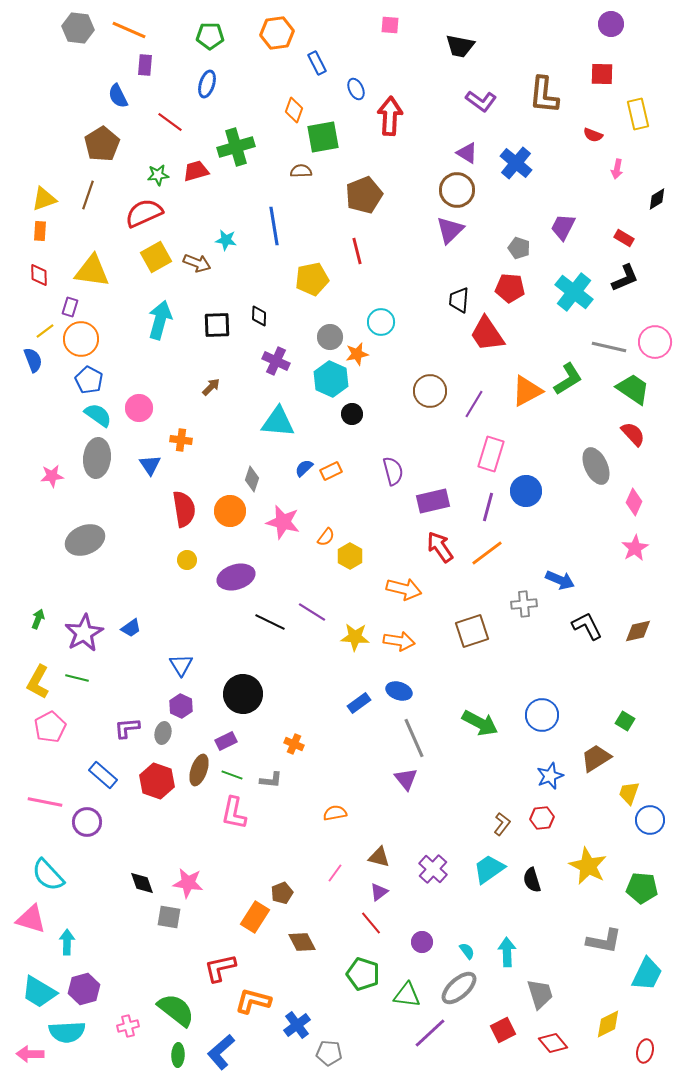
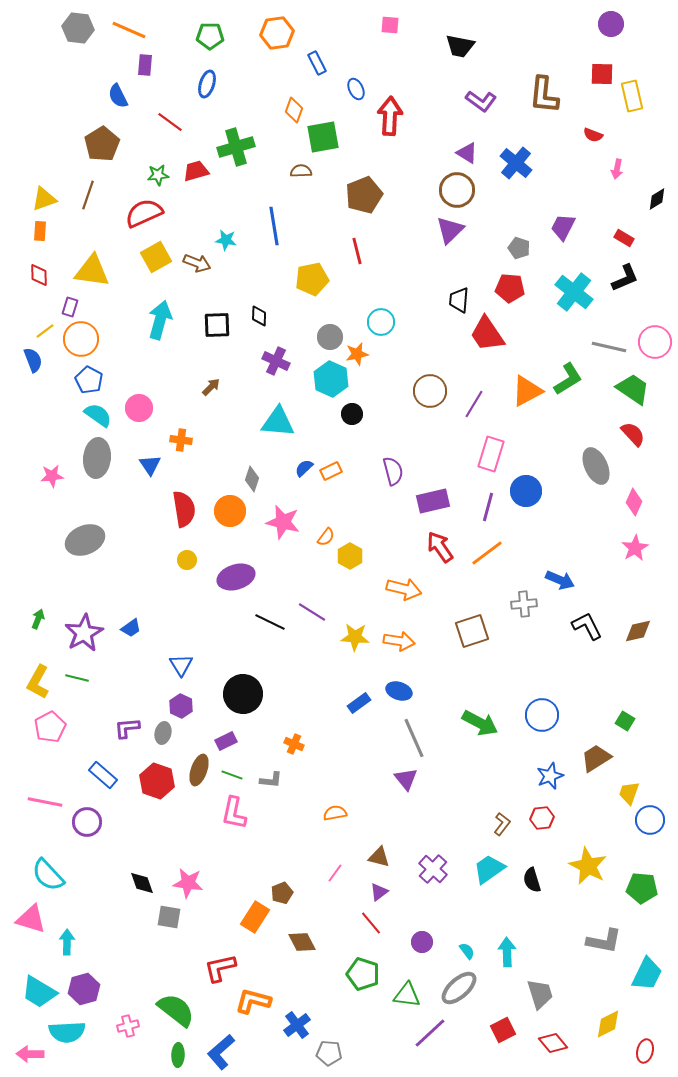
yellow rectangle at (638, 114): moved 6 px left, 18 px up
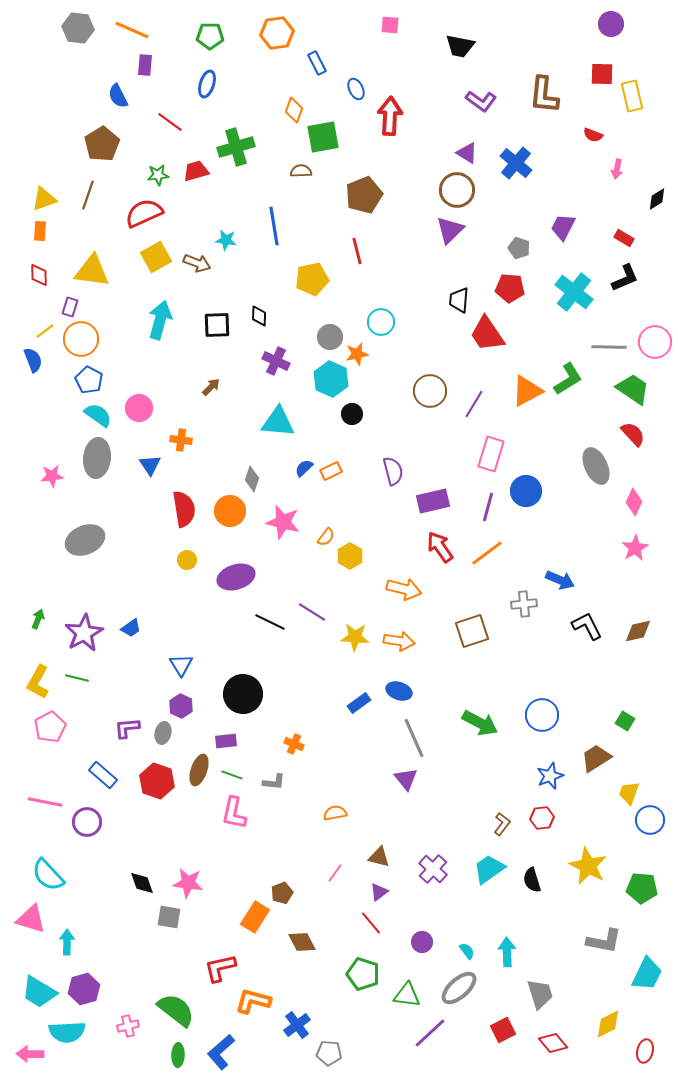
orange line at (129, 30): moved 3 px right
gray line at (609, 347): rotated 12 degrees counterclockwise
purple rectangle at (226, 741): rotated 20 degrees clockwise
gray L-shape at (271, 780): moved 3 px right, 2 px down
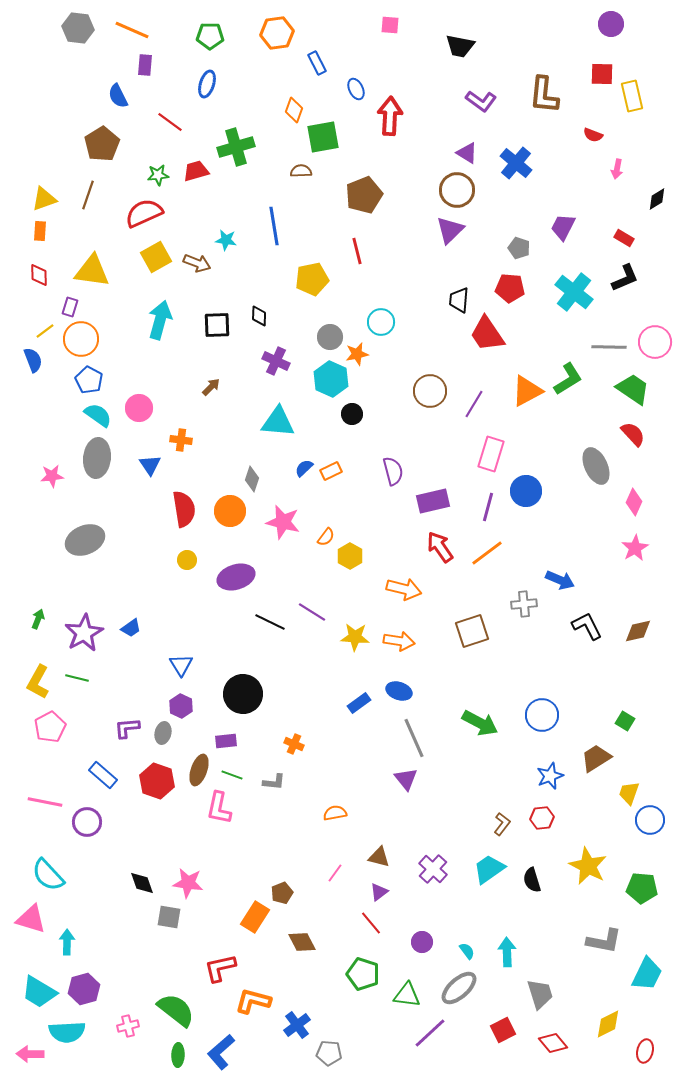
pink L-shape at (234, 813): moved 15 px left, 5 px up
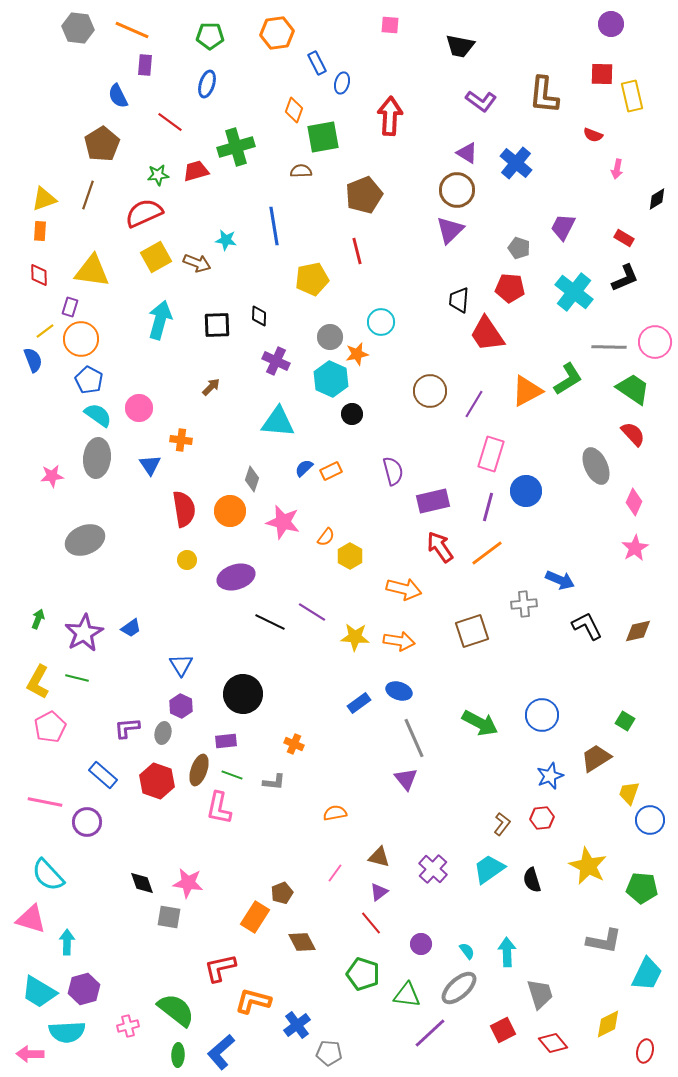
blue ellipse at (356, 89): moved 14 px left, 6 px up; rotated 40 degrees clockwise
purple circle at (422, 942): moved 1 px left, 2 px down
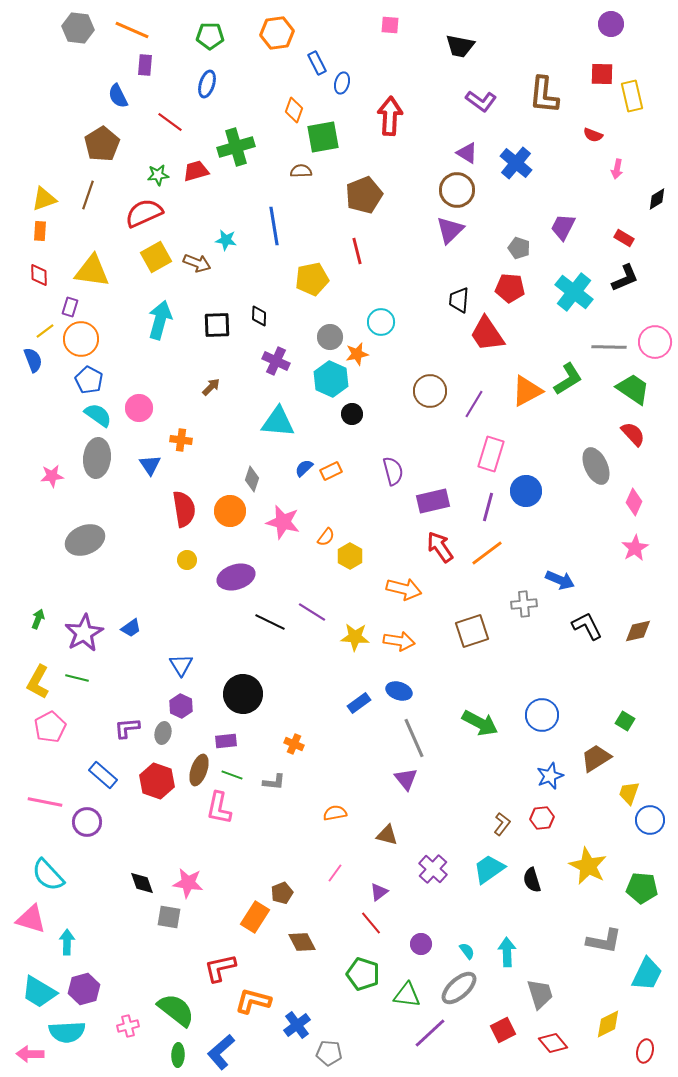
brown triangle at (379, 857): moved 8 px right, 22 px up
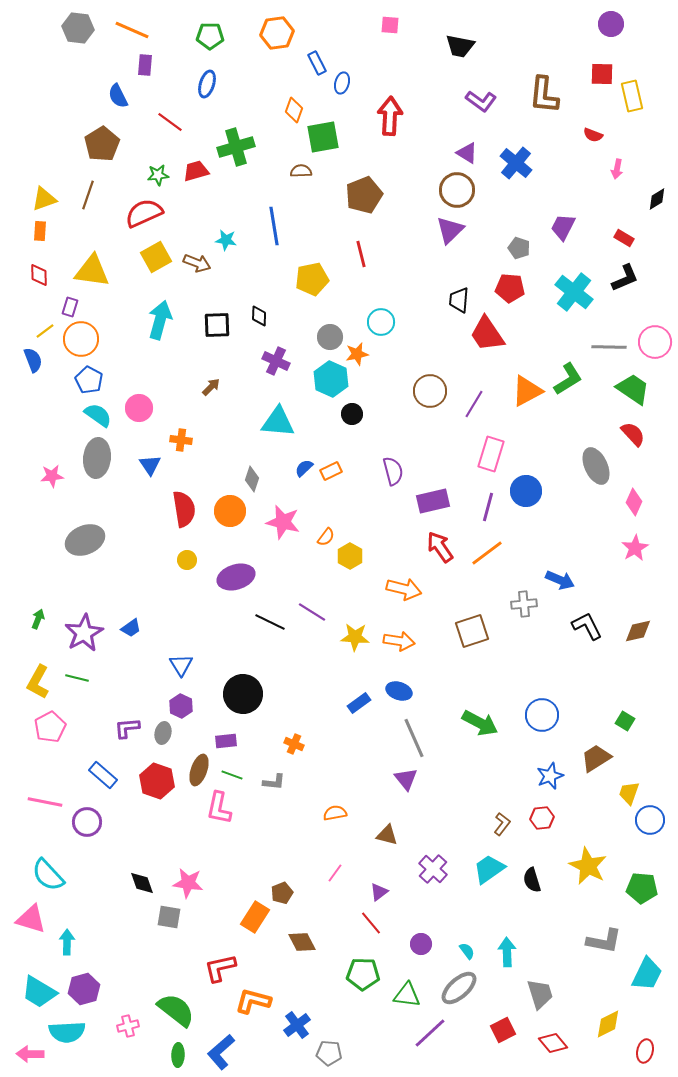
red line at (357, 251): moved 4 px right, 3 px down
green pentagon at (363, 974): rotated 16 degrees counterclockwise
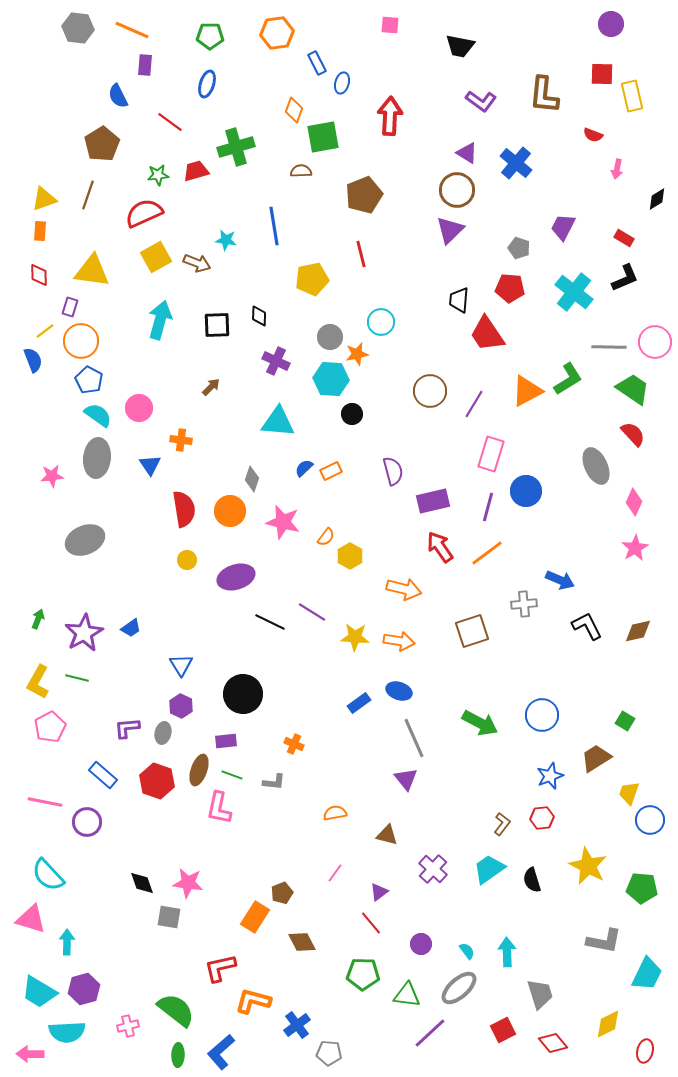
orange circle at (81, 339): moved 2 px down
cyan hexagon at (331, 379): rotated 20 degrees counterclockwise
